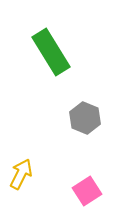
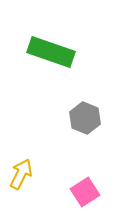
green rectangle: rotated 39 degrees counterclockwise
pink square: moved 2 px left, 1 px down
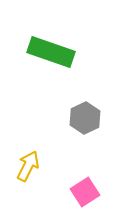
gray hexagon: rotated 12 degrees clockwise
yellow arrow: moved 7 px right, 8 px up
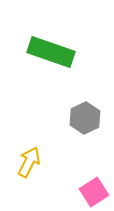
yellow arrow: moved 1 px right, 4 px up
pink square: moved 9 px right
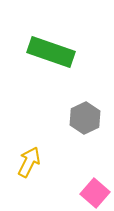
pink square: moved 1 px right, 1 px down; rotated 16 degrees counterclockwise
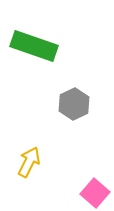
green rectangle: moved 17 px left, 6 px up
gray hexagon: moved 11 px left, 14 px up
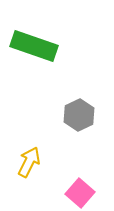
gray hexagon: moved 5 px right, 11 px down
pink square: moved 15 px left
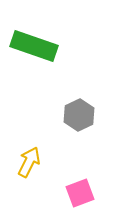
pink square: rotated 28 degrees clockwise
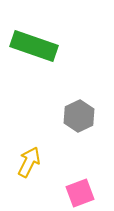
gray hexagon: moved 1 px down
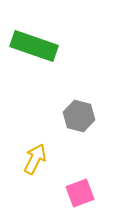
gray hexagon: rotated 20 degrees counterclockwise
yellow arrow: moved 6 px right, 3 px up
